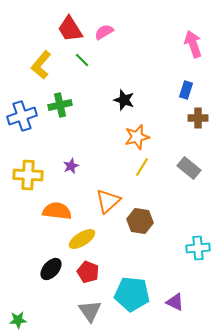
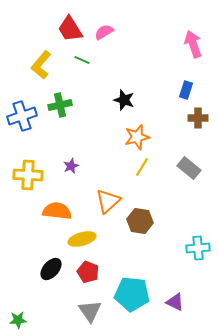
green line: rotated 21 degrees counterclockwise
yellow ellipse: rotated 16 degrees clockwise
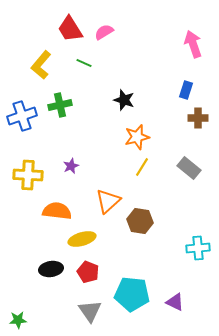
green line: moved 2 px right, 3 px down
black ellipse: rotated 40 degrees clockwise
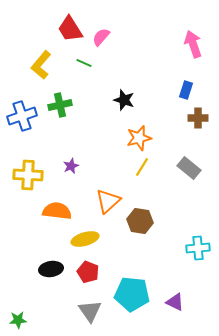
pink semicircle: moved 3 px left, 5 px down; rotated 18 degrees counterclockwise
orange star: moved 2 px right, 1 px down
yellow ellipse: moved 3 px right
